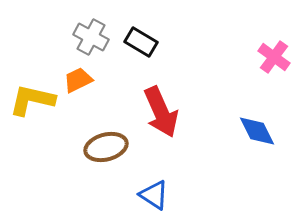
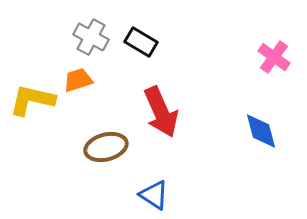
orange trapezoid: rotated 8 degrees clockwise
blue diamond: moved 4 px right; rotated 12 degrees clockwise
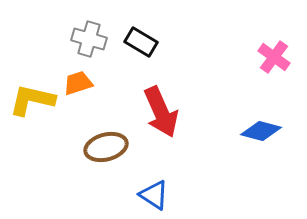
gray cross: moved 2 px left, 2 px down; rotated 12 degrees counterclockwise
orange trapezoid: moved 3 px down
blue diamond: rotated 60 degrees counterclockwise
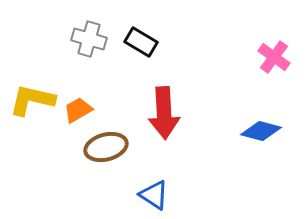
orange trapezoid: moved 27 px down; rotated 12 degrees counterclockwise
red arrow: moved 3 px right, 1 px down; rotated 21 degrees clockwise
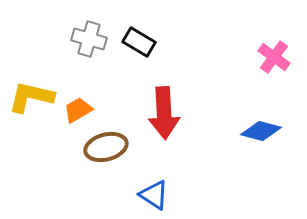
black rectangle: moved 2 px left
yellow L-shape: moved 1 px left, 3 px up
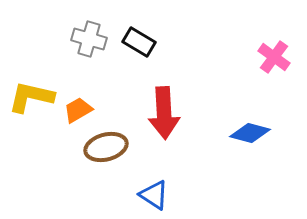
blue diamond: moved 11 px left, 2 px down
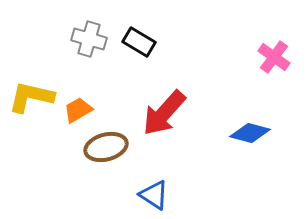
red arrow: rotated 45 degrees clockwise
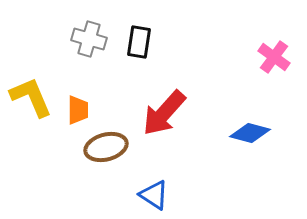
black rectangle: rotated 68 degrees clockwise
yellow L-shape: rotated 54 degrees clockwise
orange trapezoid: rotated 120 degrees clockwise
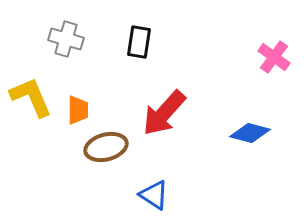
gray cross: moved 23 px left
